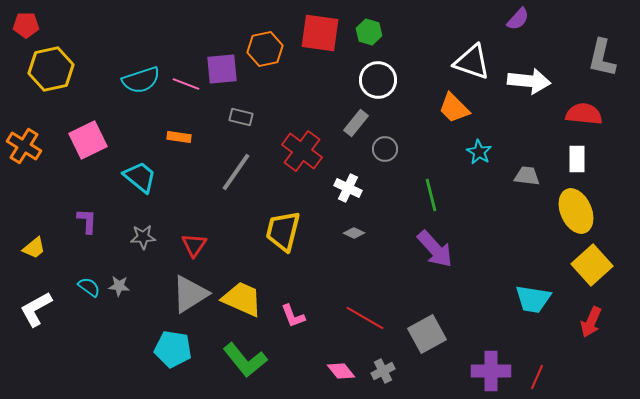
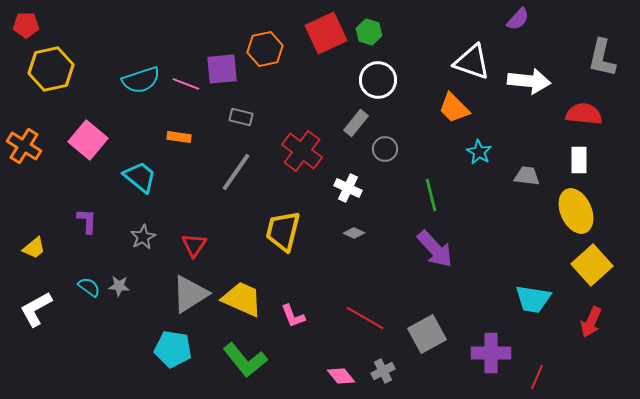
red square at (320, 33): moved 6 px right; rotated 33 degrees counterclockwise
pink square at (88, 140): rotated 24 degrees counterclockwise
white rectangle at (577, 159): moved 2 px right, 1 px down
gray star at (143, 237): rotated 25 degrees counterclockwise
pink diamond at (341, 371): moved 5 px down
purple cross at (491, 371): moved 18 px up
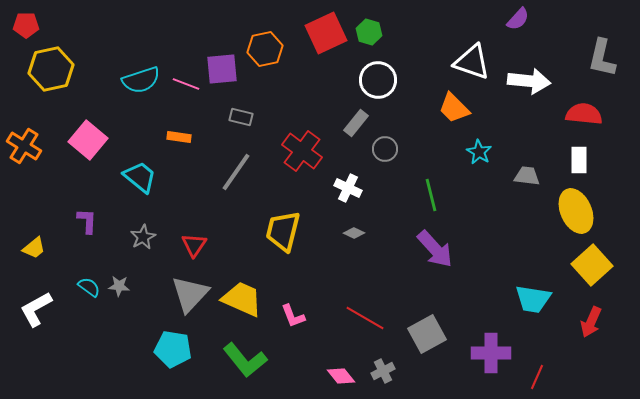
gray triangle at (190, 294): rotated 15 degrees counterclockwise
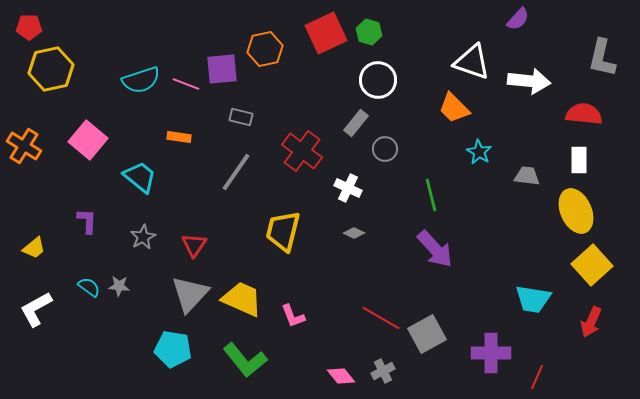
red pentagon at (26, 25): moved 3 px right, 2 px down
red line at (365, 318): moved 16 px right
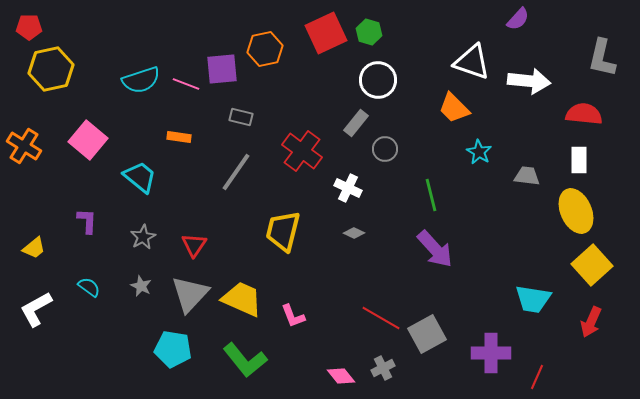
gray star at (119, 286): moved 22 px right; rotated 20 degrees clockwise
gray cross at (383, 371): moved 3 px up
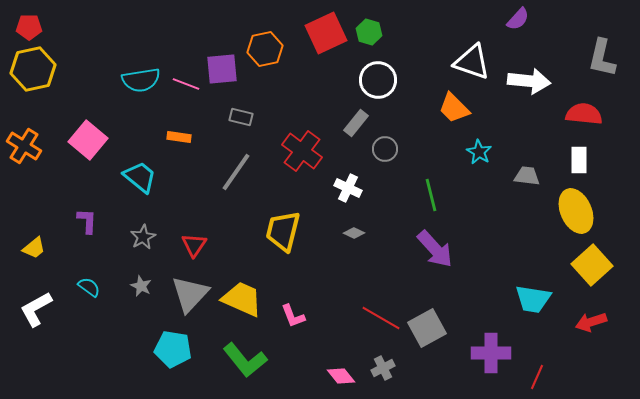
yellow hexagon at (51, 69): moved 18 px left
cyan semicircle at (141, 80): rotated 9 degrees clockwise
red arrow at (591, 322): rotated 48 degrees clockwise
gray square at (427, 334): moved 6 px up
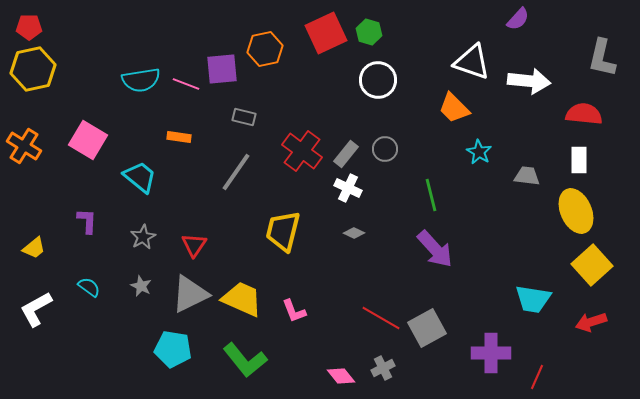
gray rectangle at (241, 117): moved 3 px right
gray rectangle at (356, 123): moved 10 px left, 31 px down
pink square at (88, 140): rotated 9 degrees counterclockwise
gray triangle at (190, 294): rotated 21 degrees clockwise
pink L-shape at (293, 316): moved 1 px right, 5 px up
